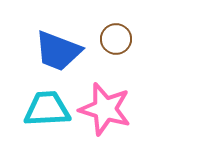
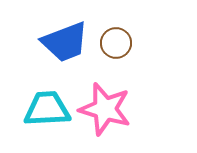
brown circle: moved 4 px down
blue trapezoid: moved 7 px right, 9 px up; rotated 42 degrees counterclockwise
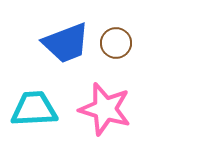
blue trapezoid: moved 1 px right, 1 px down
cyan trapezoid: moved 13 px left
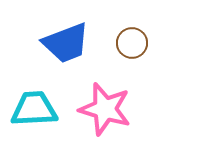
brown circle: moved 16 px right
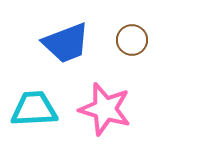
brown circle: moved 3 px up
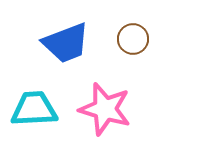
brown circle: moved 1 px right, 1 px up
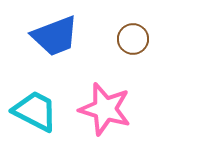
blue trapezoid: moved 11 px left, 7 px up
cyan trapezoid: moved 1 px right, 2 px down; rotated 30 degrees clockwise
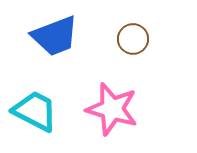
pink star: moved 7 px right
